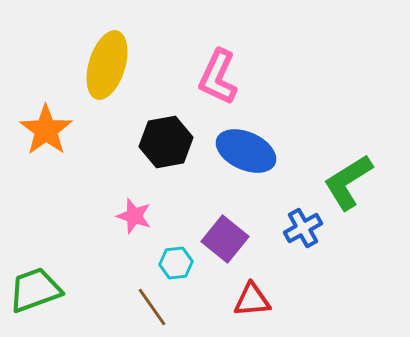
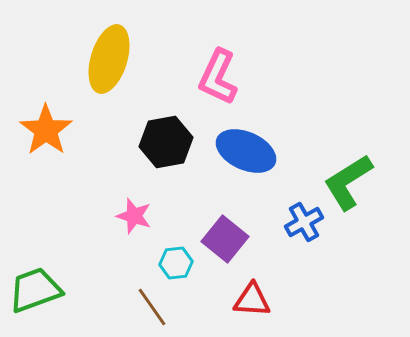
yellow ellipse: moved 2 px right, 6 px up
blue cross: moved 1 px right, 6 px up
red triangle: rotated 9 degrees clockwise
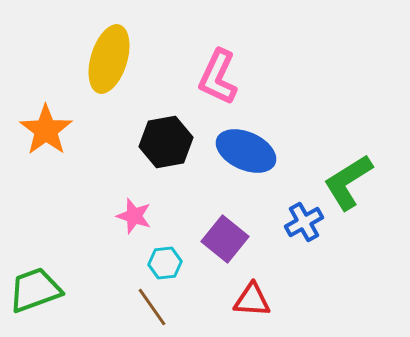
cyan hexagon: moved 11 px left
